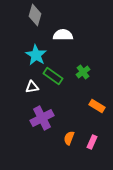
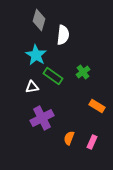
gray diamond: moved 4 px right, 5 px down
white semicircle: rotated 96 degrees clockwise
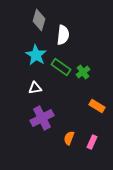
green rectangle: moved 8 px right, 9 px up
white triangle: moved 3 px right, 1 px down
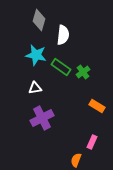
cyan star: rotated 20 degrees counterclockwise
orange semicircle: moved 7 px right, 22 px down
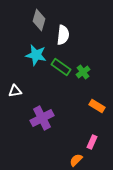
white triangle: moved 20 px left, 3 px down
orange semicircle: rotated 24 degrees clockwise
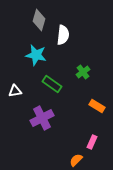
green rectangle: moved 9 px left, 17 px down
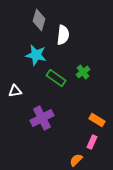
green rectangle: moved 4 px right, 6 px up
orange rectangle: moved 14 px down
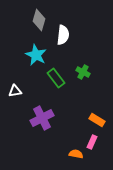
cyan star: rotated 15 degrees clockwise
green cross: rotated 24 degrees counterclockwise
green rectangle: rotated 18 degrees clockwise
orange semicircle: moved 6 px up; rotated 56 degrees clockwise
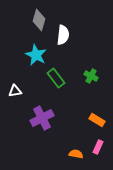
green cross: moved 8 px right, 4 px down
pink rectangle: moved 6 px right, 5 px down
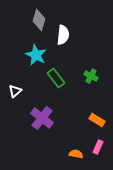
white triangle: rotated 32 degrees counterclockwise
purple cross: rotated 25 degrees counterclockwise
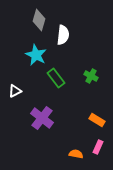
white triangle: rotated 16 degrees clockwise
